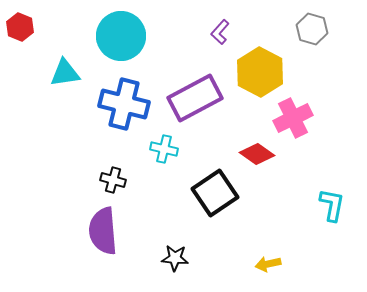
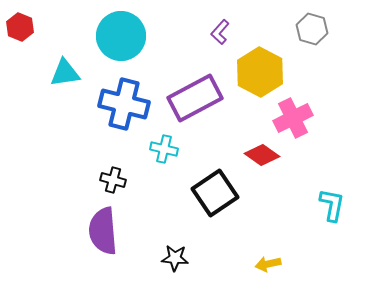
red diamond: moved 5 px right, 1 px down
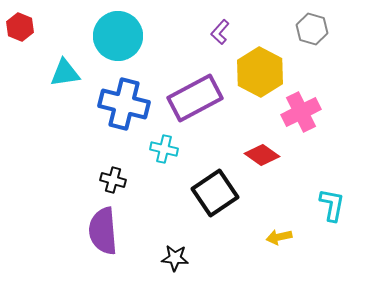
cyan circle: moved 3 px left
pink cross: moved 8 px right, 6 px up
yellow arrow: moved 11 px right, 27 px up
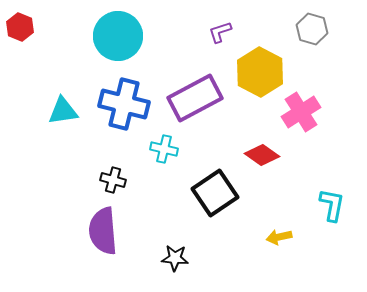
purple L-shape: rotated 30 degrees clockwise
cyan triangle: moved 2 px left, 38 px down
pink cross: rotated 6 degrees counterclockwise
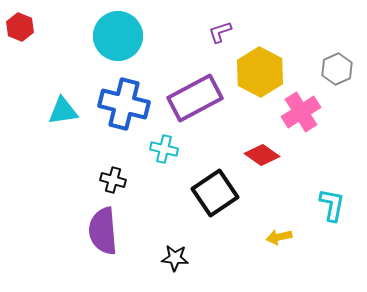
gray hexagon: moved 25 px right, 40 px down; rotated 20 degrees clockwise
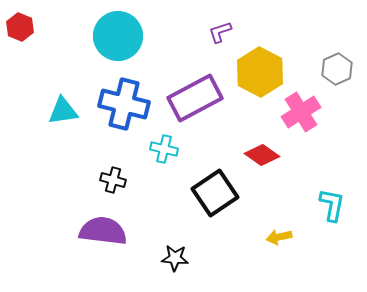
purple semicircle: rotated 102 degrees clockwise
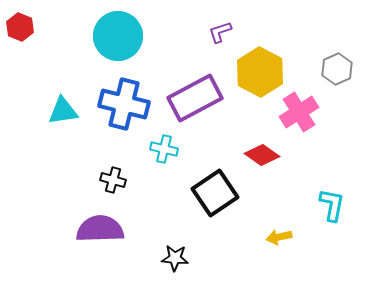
pink cross: moved 2 px left
purple semicircle: moved 3 px left, 2 px up; rotated 9 degrees counterclockwise
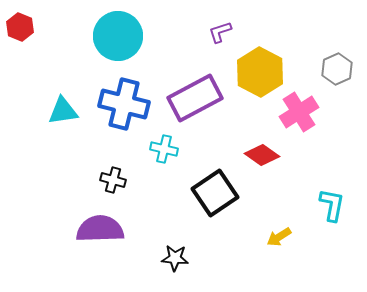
yellow arrow: rotated 20 degrees counterclockwise
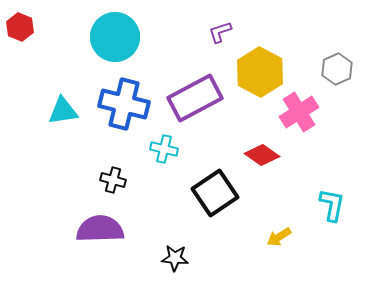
cyan circle: moved 3 px left, 1 px down
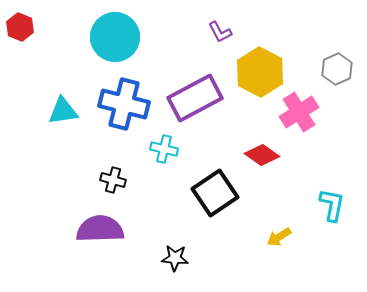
purple L-shape: rotated 100 degrees counterclockwise
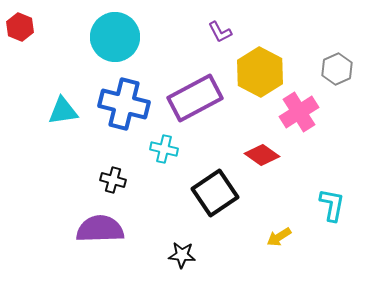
black star: moved 7 px right, 3 px up
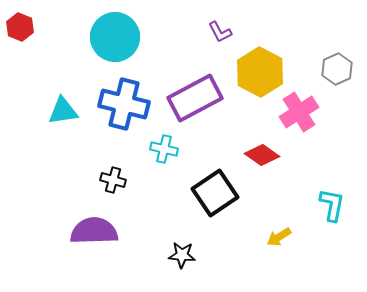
purple semicircle: moved 6 px left, 2 px down
